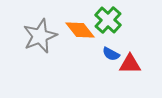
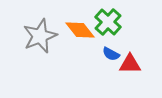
green cross: moved 2 px down
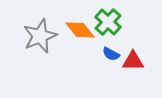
red triangle: moved 3 px right, 3 px up
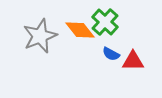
green cross: moved 3 px left
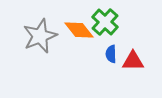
orange diamond: moved 1 px left
blue semicircle: rotated 60 degrees clockwise
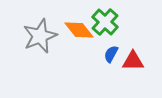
blue semicircle: rotated 30 degrees clockwise
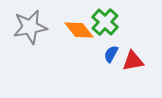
gray star: moved 10 px left, 9 px up; rotated 12 degrees clockwise
red triangle: rotated 10 degrees counterclockwise
